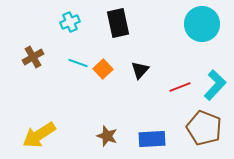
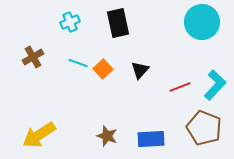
cyan circle: moved 2 px up
blue rectangle: moved 1 px left
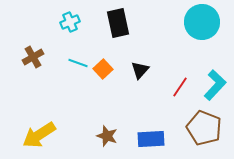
red line: rotated 35 degrees counterclockwise
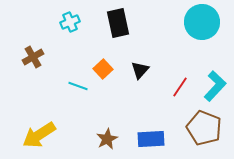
cyan line: moved 23 px down
cyan L-shape: moved 1 px down
brown star: moved 3 px down; rotated 25 degrees clockwise
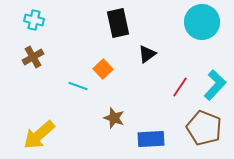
cyan cross: moved 36 px left, 2 px up; rotated 36 degrees clockwise
black triangle: moved 7 px right, 16 px up; rotated 12 degrees clockwise
cyan L-shape: moved 1 px up
yellow arrow: rotated 8 degrees counterclockwise
brown star: moved 7 px right, 21 px up; rotated 25 degrees counterclockwise
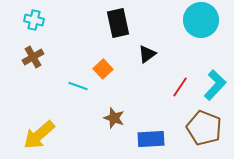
cyan circle: moved 1 px left, 2 px up
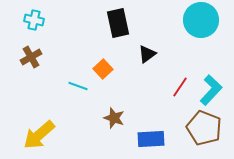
brown cross: moved 2 px left
cyan L-shape: moved 4 px left, 5 px down
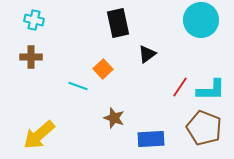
brown cross: rotated 30 degrees clockwise
cyan L-shape: rotated 48 degrees clockwise
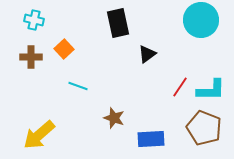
orange square: moved 39 px left, 20 px up
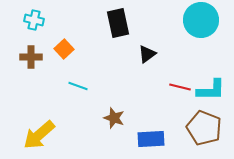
red line: rotated 70 degrees clockwise
